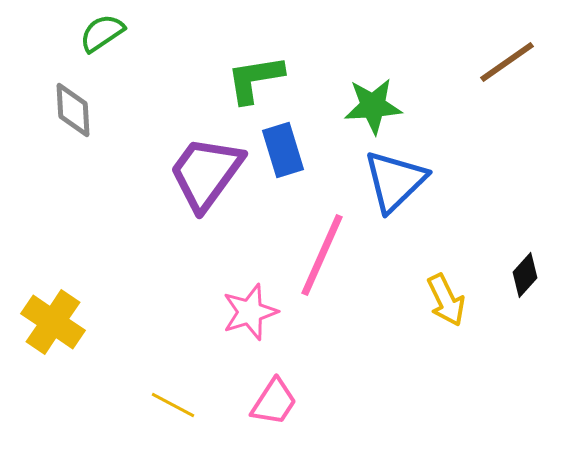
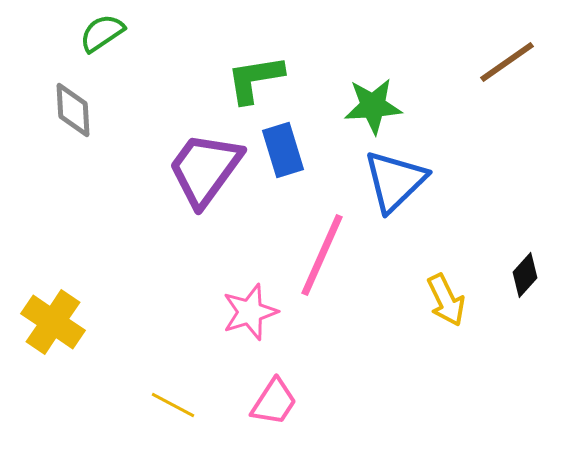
purple trapezoid: moved 1 px left, 4 px up
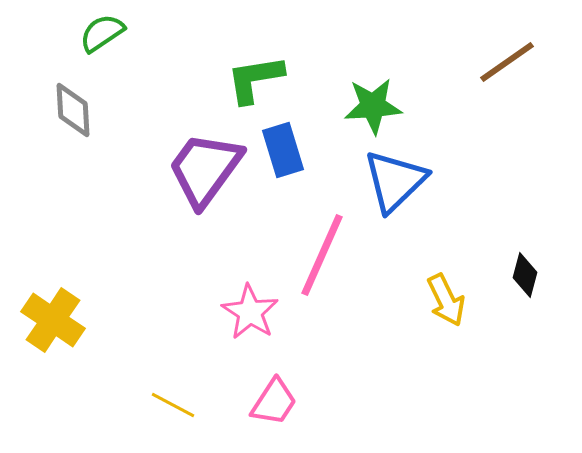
black diamond: rotated 27 degrees counterclockwise
pink star: rotated 22 degrees counterclockwise
yellow cross: moved 2 px up
